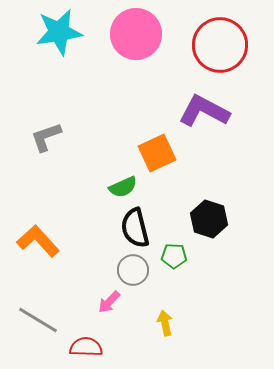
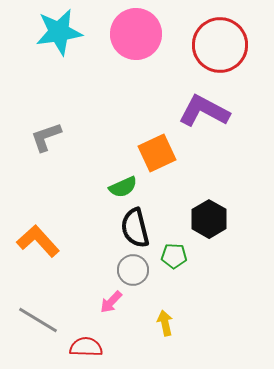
black hexagon: rotated 12 degrees clockwise
pink arrow: moved 2 px right
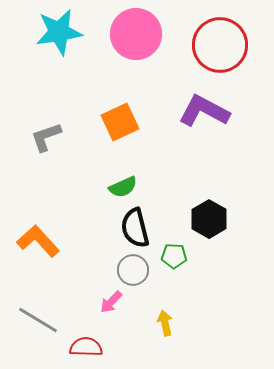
orange square: moved 37 px left, 31 px up
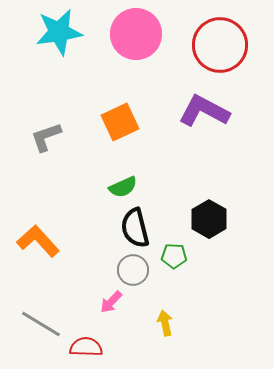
gray line: moved 3 px right, 4 px down
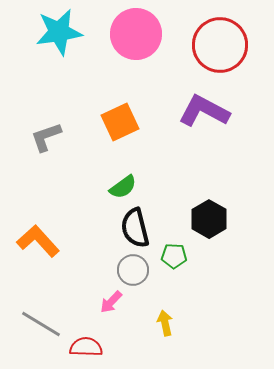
green semicircle: rotated 12 degrees counterclockwise
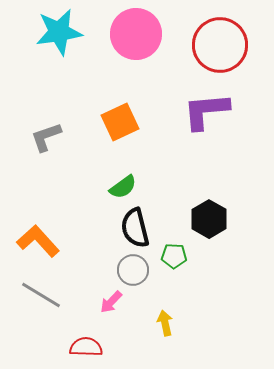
purple L-shape: moved 2 px right; rotated 33 degrees counterclockwise
gray line: moved 29 px up
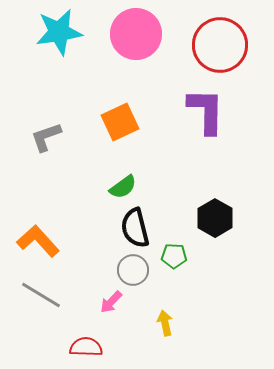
purple L-shape: rotated 96 degrees clockwise
black hexagon: moved 6 px right, 1 px up
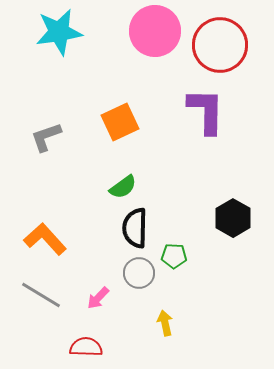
pink circle: moved 19 px right, 3 px up
black hexagon: moved 18 px right
black semicircle: rotated 15 degrees clockwise
orange L-shape: moved 7 px right, 2 px up
gray circle: moved 6 px right, 3 px down
pink arrow: moved 13 px left, 4 px up
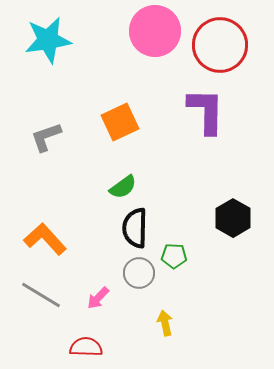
cyan star: moved 11 px left, 8 px down
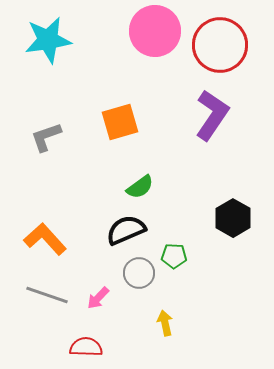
purple L-shape: moved 6 px right, 4 px down; rotated 33 degrees clockwise
orange square: rotated 9 degrees clockwise
green semicircle: moved 17 px right
black semicircle: moved 9 px left, 2 px down; rotated 66 degrees clockwise
gray line: moved 6 px right; rotated 12 degrees counterclockwise
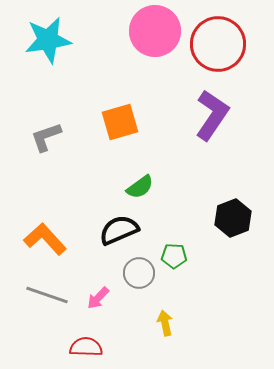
red circle: moved 2 px left, 1 px up
black hexagon: rotated 9 degrees clockwise
black semicircle: moved 7 px left
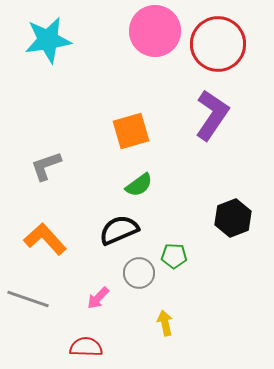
orange square: moved 11 px right, 9 px down
gray L-shape: moved 29 px down
green semicircle: moved 1 px left, 2 px up
gray line: moved 19 px left, 4 px down
